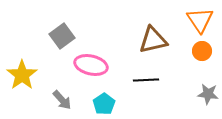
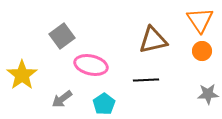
gray star: rotated 10 degrees counterclockwise
gray arrow: moved 1 px up; rotated 95 degrees clockwise
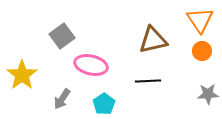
black line: moved 2 px right, 1 px down
gray arrow: rotated 20 degrees counterclockwise
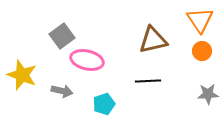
pink ellipse: moved 4 px left, 5 px up
yellow star: rotated 16 degrees counterclockwise
gray arrow: moved 8 px up; rotated 110 degrees counterclockwise
cyan pentagon: rotated 15 degrees clockwise
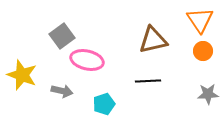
orange circle: moved 1 px right
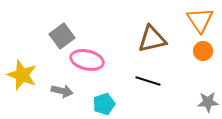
brown triangle: moved 1 px left, 1 px up
black line: rotated 20 degrees clockwise
gray star: moved 8 px down
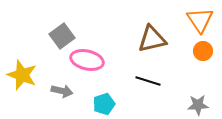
gray star: moved 10 px left, 3 px down
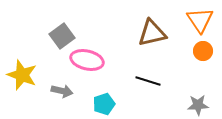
brown triangle: moved 6 px up
